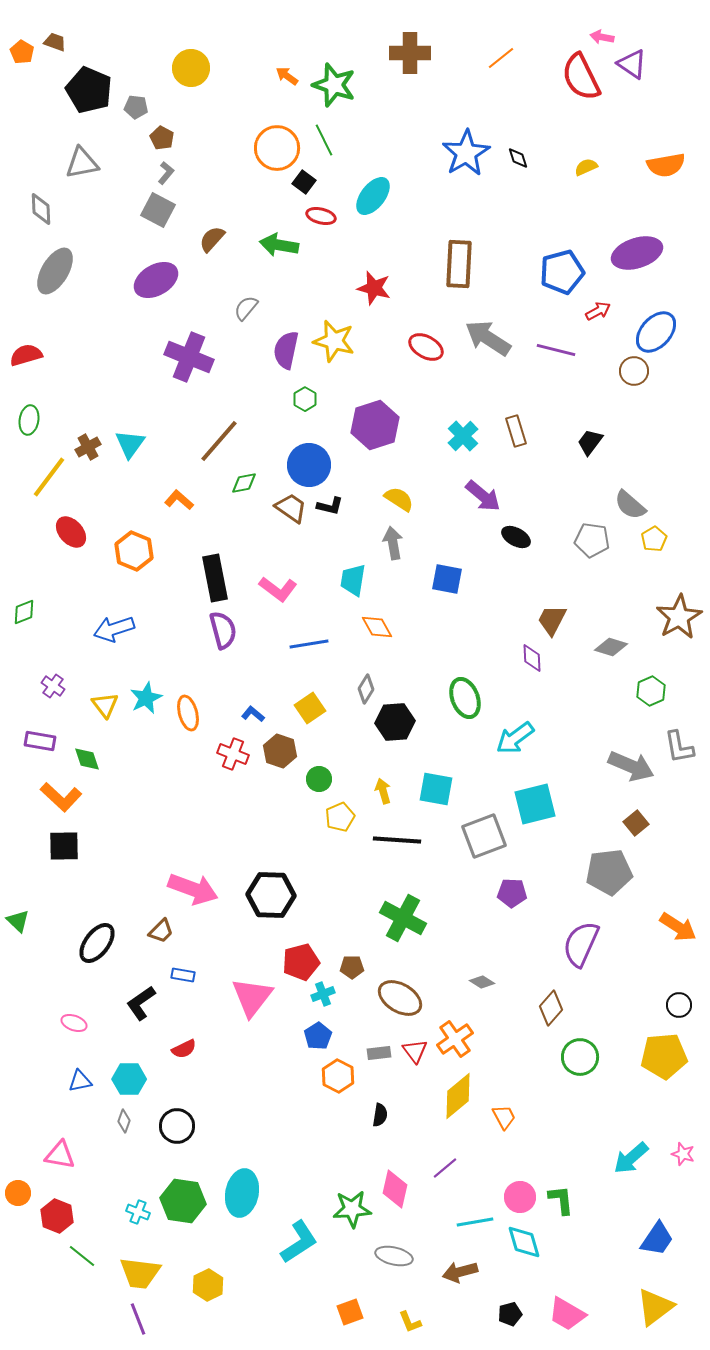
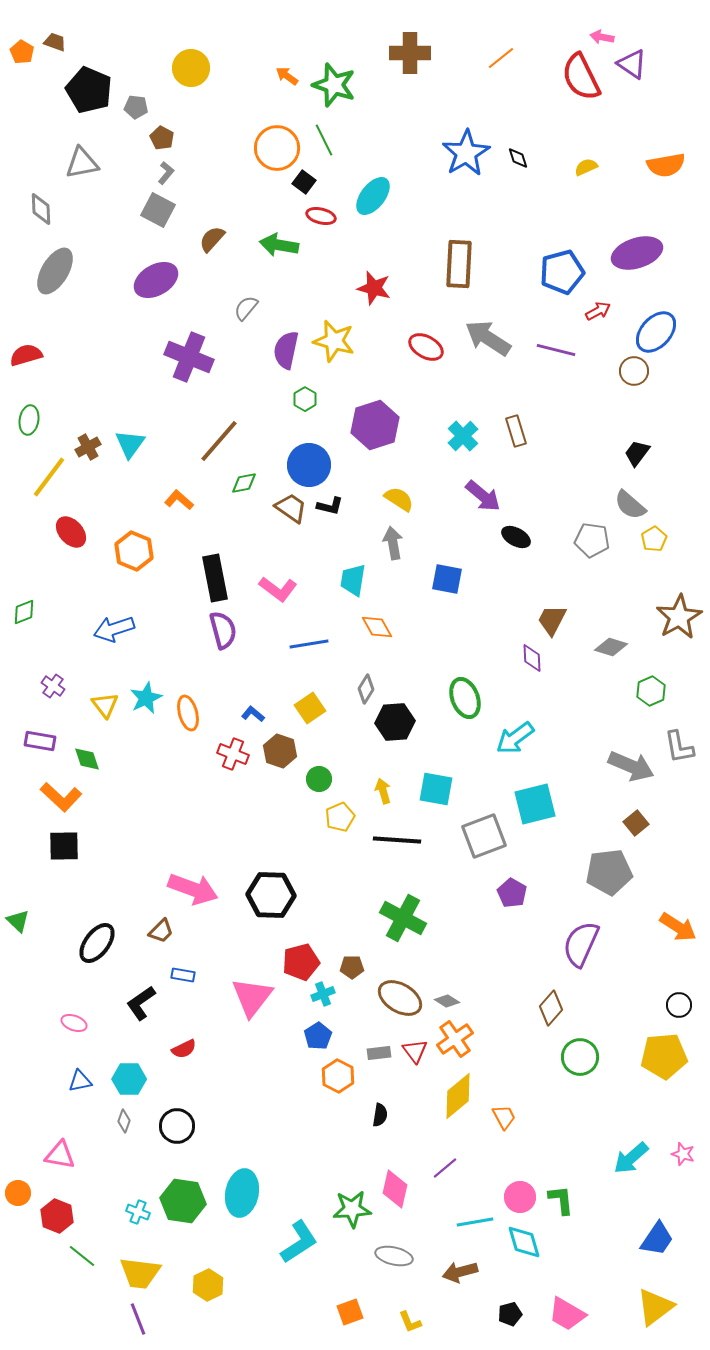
black trapezoid at (590, 442): moved 47 px right, 11 px down
purple pentagon at (512, 893): rotated 28 degrees clockwise
gray diamond at (482, 982): moved 35 px left, 19 px down
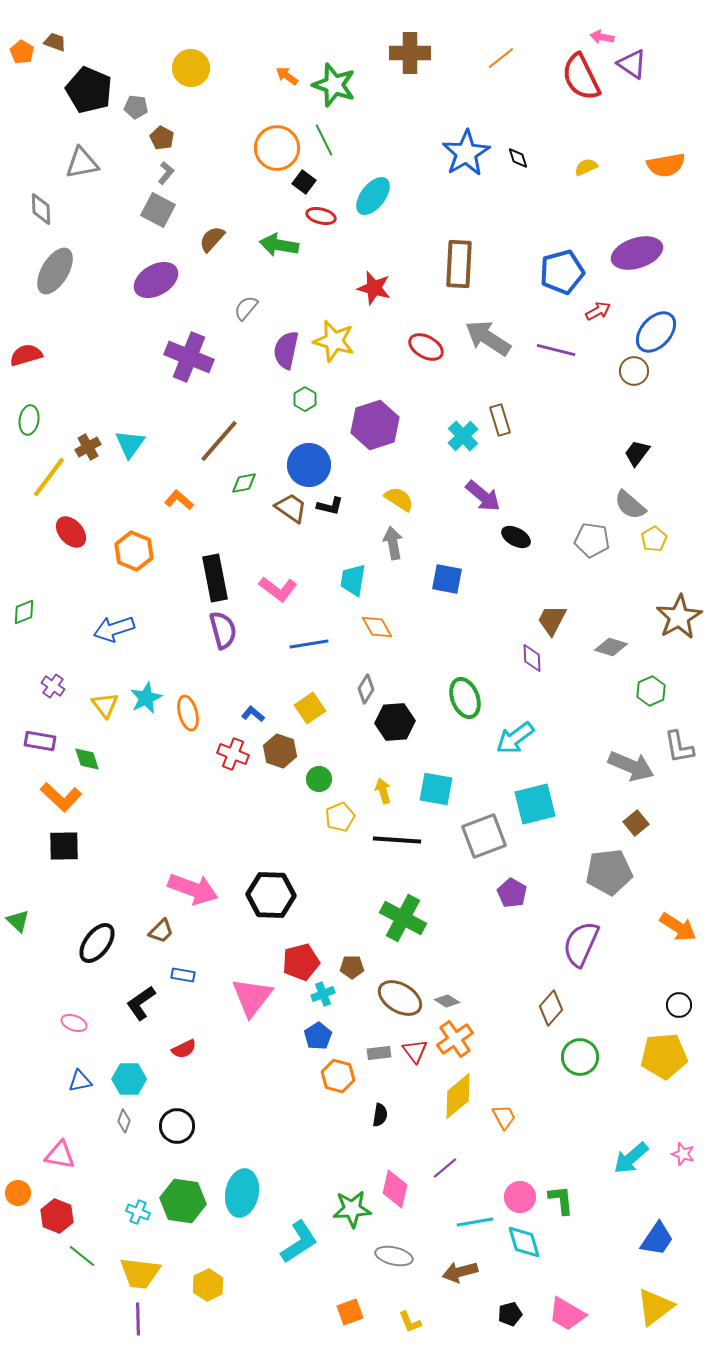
brown rectangle at (516, 431): moved 16 px left, 11 px up
orange hexagon at (338, 1076): rotated 12 degrees counterclockwise
purple line at (138, 1319): rotated 20 degrees clockwise
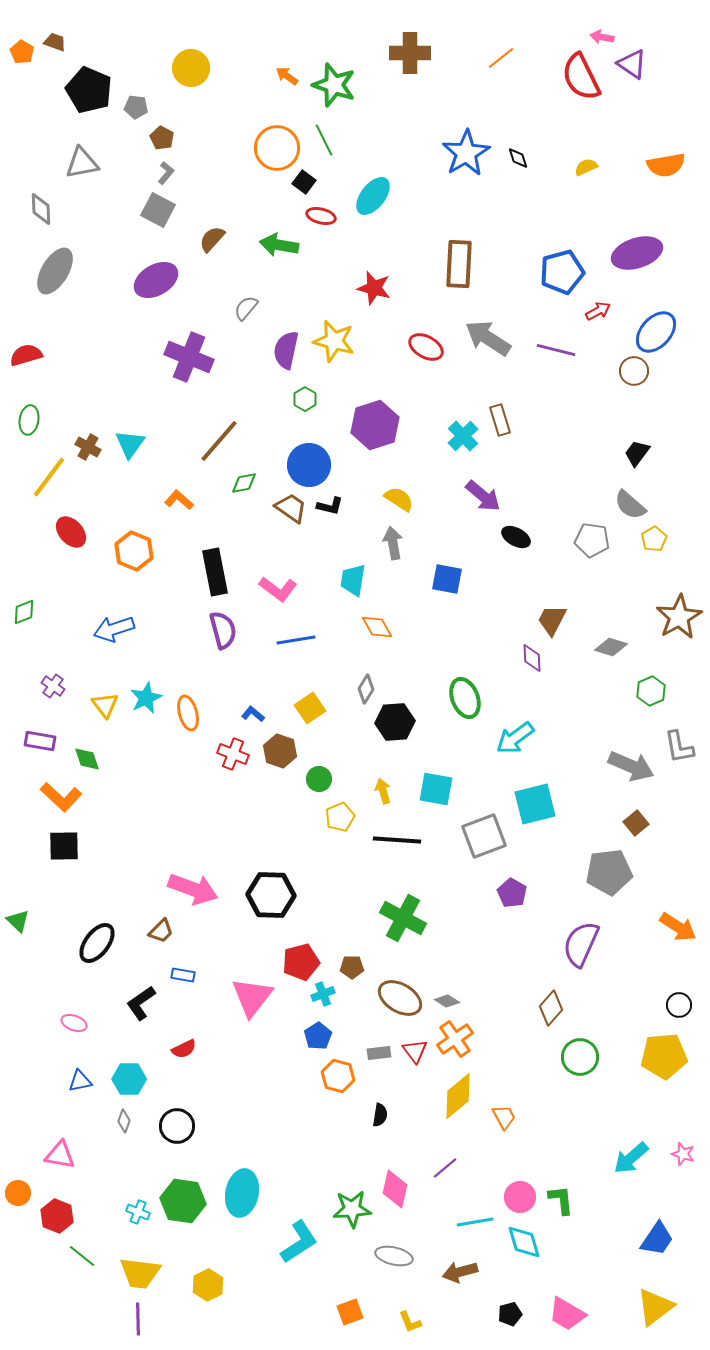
brown cross at (88, 447): rotated 30 degrees counterclockwise
black rectangle at (215, 578): moved 6 px up
blue line at (309, 644): moved 13 px left, 4 px up
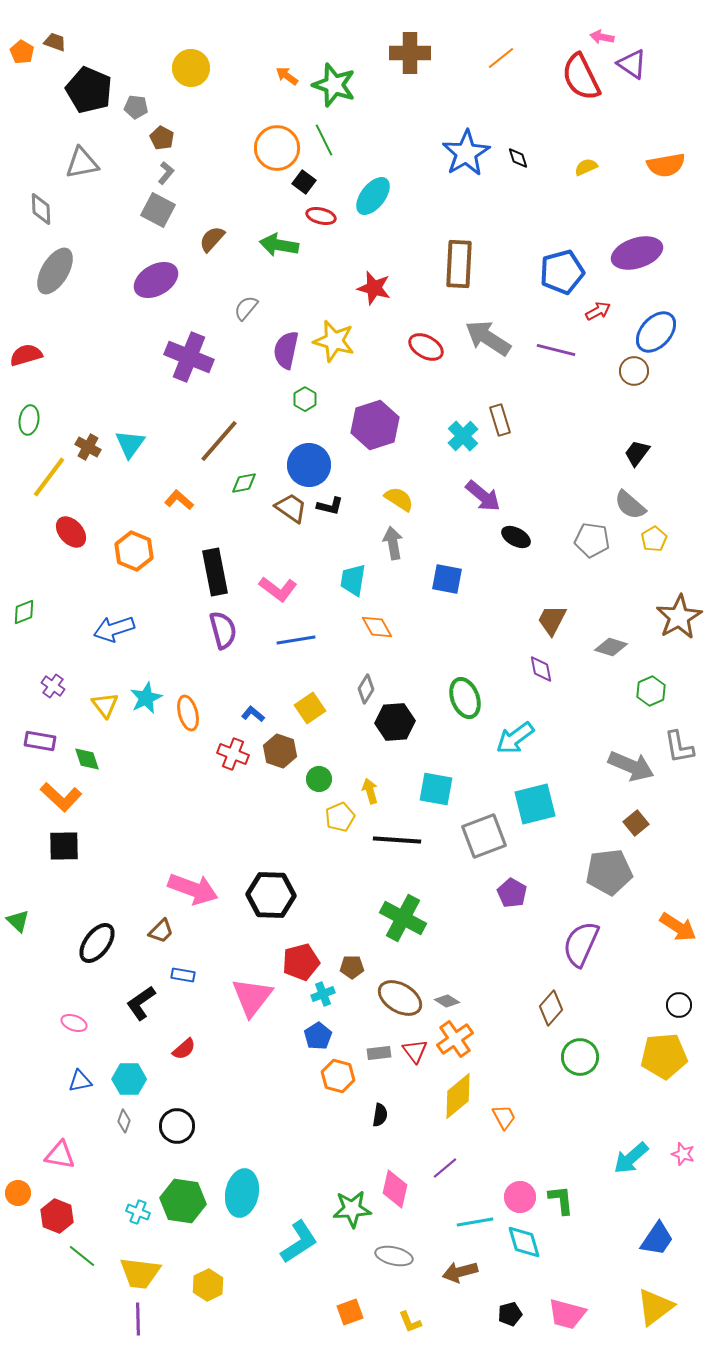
purple diamond at (532, 658): moved 9 px right, 11 px down; rotated 8 degrees counterclockwise
yellow arrow at (383, 791): moved 13 px left
red semicircle at (184, 1049): rotated 15 degrees counterclockwise
pink trapezoid at (567, 1314): rotated 15 degrees counterclockwise
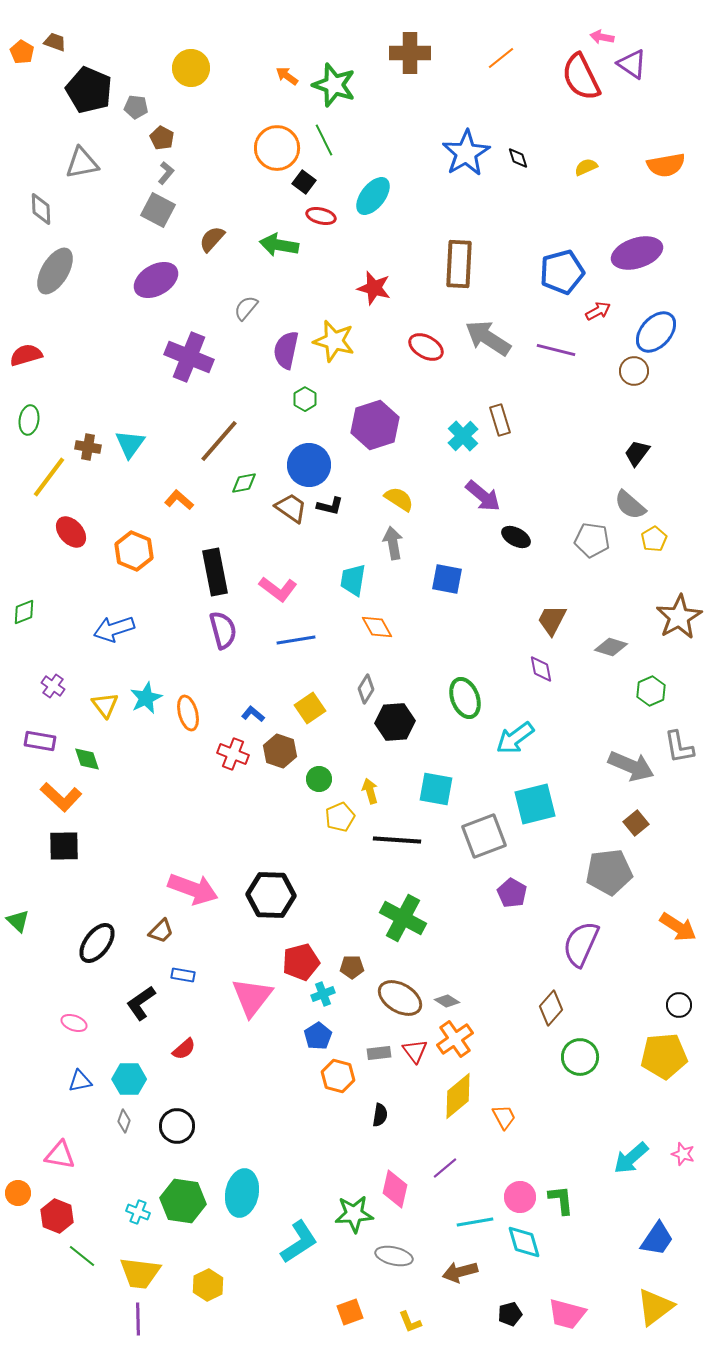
brown cross at (88, 447): rotated 20 degrees counterclockwise
green star at (352, 1209): moved 2 px right, 5 px down
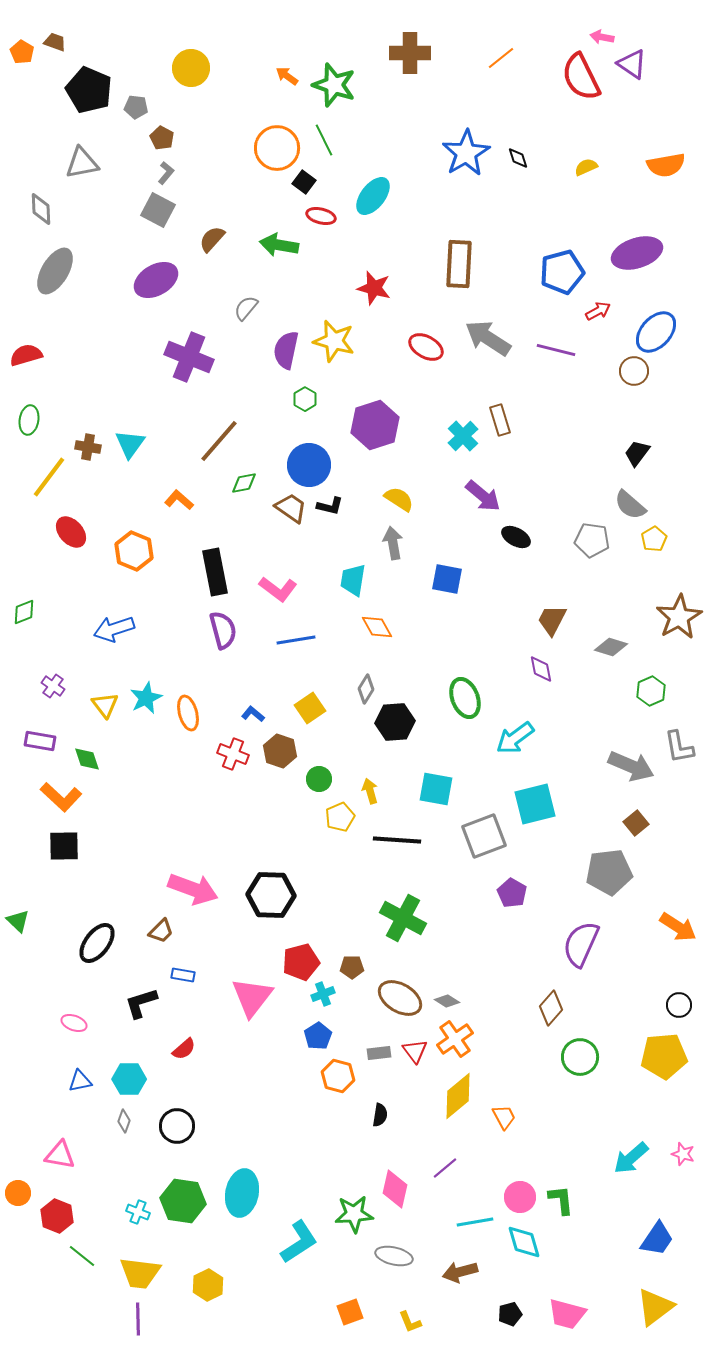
black L-shape at (141, 1003): rotated 18 degrees clockwise
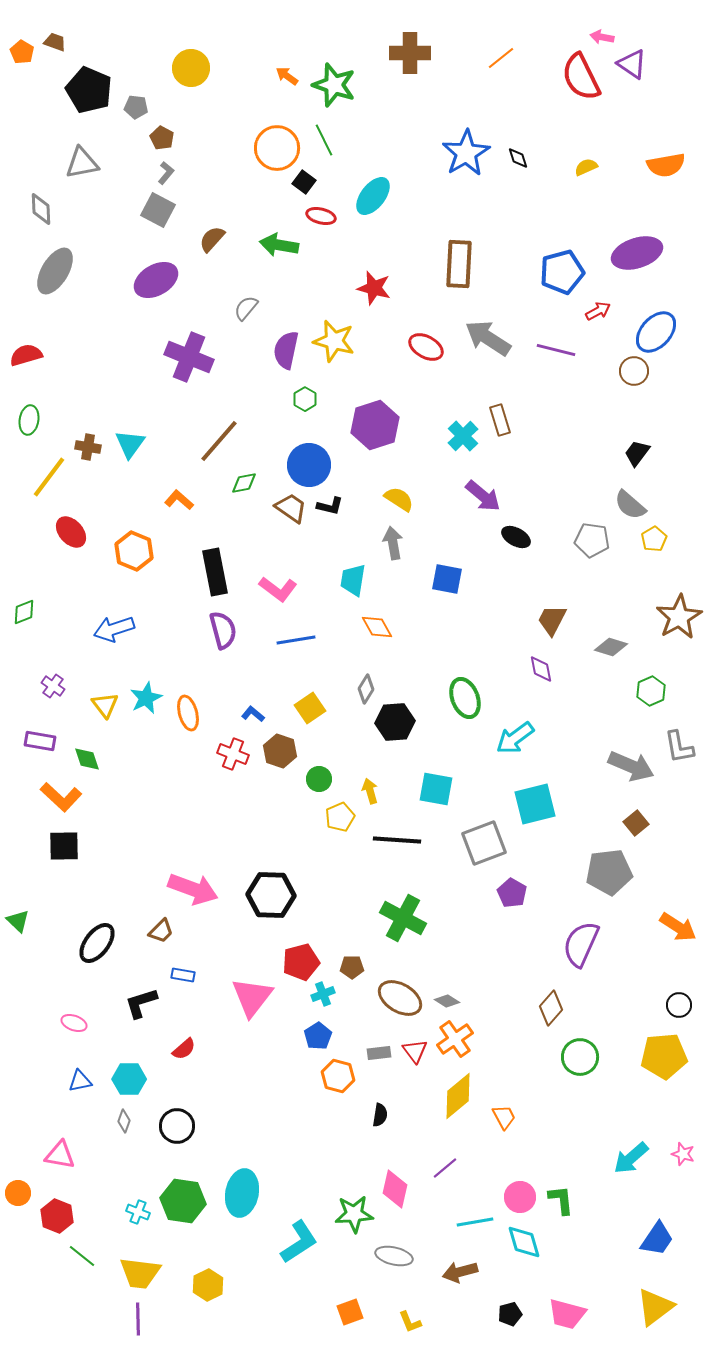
gray square at (484, 836): moved 7 px down
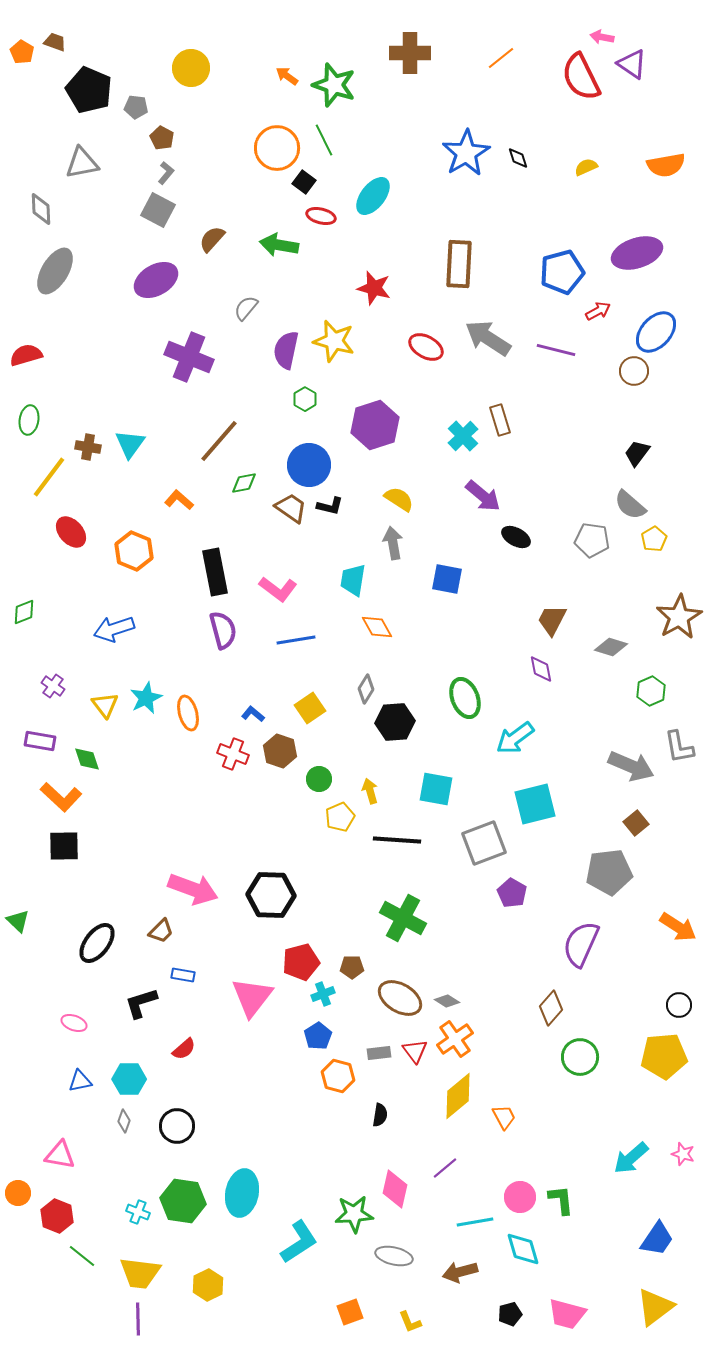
cyan diamond at (524, 1242): moved 1 px left, 7 px down
